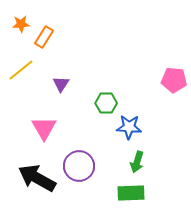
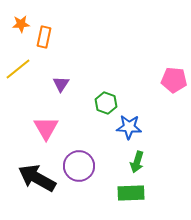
orange rectangle: rotated 20 degrees counterclockwise
yellow line: moved 3 px left, 1 px up
green hexagon: rotated 20 degrees clockwise
pink triangle: moved 2 px right
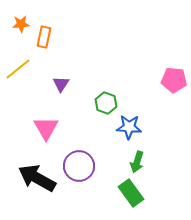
green rectangle: rotated 56 degrees clockwise
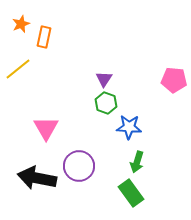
orange star: rotated 18 degrees counterclockwise
purple triangle: moved 43 px right, 5 px up
black arrow: rotated 18 degrees counterclockwise
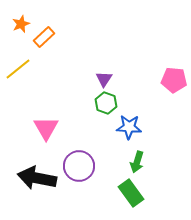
orange rectangle: rotated 35 degrees clockwise
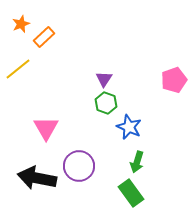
pink pentagon: rotated 25 degrees counterclockwise
blue star: rotated 20 degrees clockwise
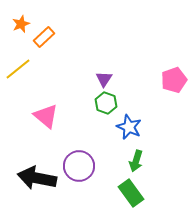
pink triangle: moved 12 px up; rotated 20 degrees counterclockwise
green arrow: moved 1 px left, 1 px up
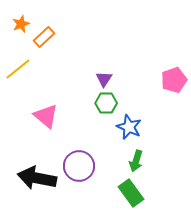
green hexagon: rotated 20 degrees counterclockwise
